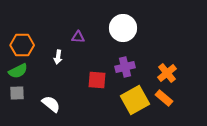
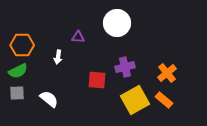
white circle: moved 6 px left, 5 px up
orange rectangle: moved 2 px down
white semicircle: moved 2 px left, 5 px up
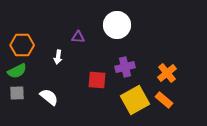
white circle: moved 2 px down
green semicircle: moved 1 px left
white semicircle: moved 2 px up
